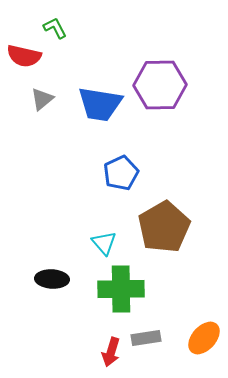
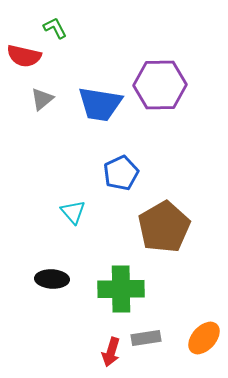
cyan triangle: moved 31 px left, 31 px up
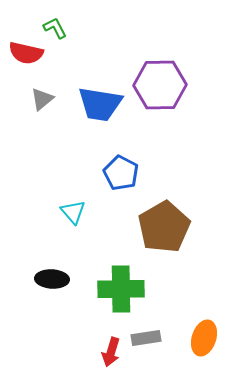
red semicircle: moved 2 px right, 3 px up
blue pentagon: rotated 20 degrees counterclockwise
orange ellipse: rotated 24 degrees counterclockwise
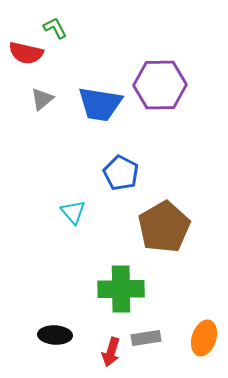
black ellipse: moved 3 px right, 56 px down
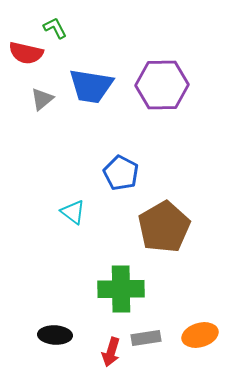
purple hexagon: moved 2 px right
blue trapezoid: moved 9 px left, 18 px up
cyan triangle: rotated 12 degrees counterclockwise
orange ellipse: moved 4 px left, 3 px up; rotated 56 degrees clockwise
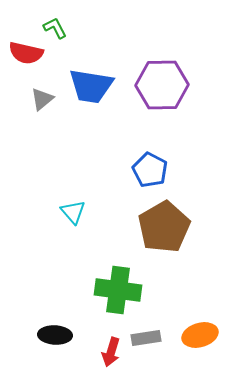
blue pentagon: moved 29 px right, 3 px up
cyan triangle: rotated 12 degrees clockwise
green cross: moved 3 px left, 1 px down; rotated 9 degrees clockwise
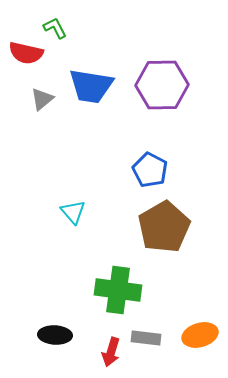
gray rectangle: rotated 16 degrees clockwise
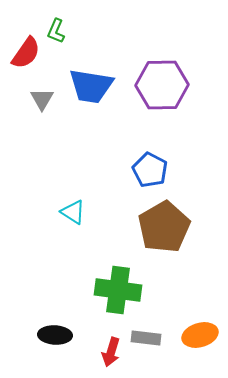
green L-shape: moved 1 px right, 3 px down; rotated 130 degrees counterclockwise
red semicircle: rotated 68 degrees counterclockwise
gray triangle: rotated 20 degrees counterclockwise
cyan triangle: rotated 16 degrees counterclockwise
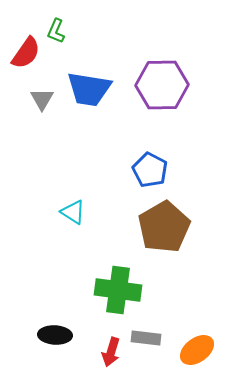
blue trapezoid: moved 2 px left, 3 px down
orange ellipse: moved 3 px left, 15 px down; rotated 20 degrees counterclockwise
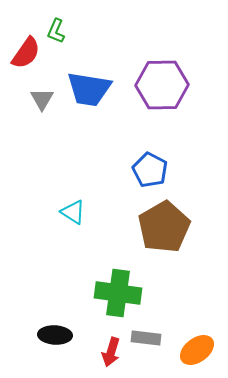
green cross: moved 3 px down
